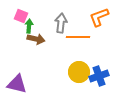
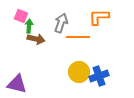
orange L-shape: rotated 20 degrees clockwise
gray arrow: rotated 12 degrees clockwise
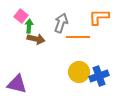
pink square: rotated 16 degrees clockwise
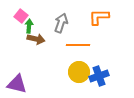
orange line: moved 8 px down
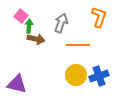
orange L-shape: rotated 110 degrees clockwise
yellow circle: moved 3 px left, 3 px down
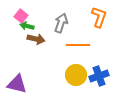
green arrow: moved 2 px left; rotated 80 degrees counterclockwise
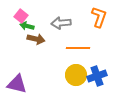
gray arrow: rotated 114 degrees counterclockwise
orange line: moved 3 px down
blue cross: moved 2 px left
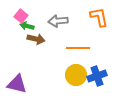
orange L-shape: rotated 30 degrees counterclockwise
gray arrow: moved 3 px left, 2 px up
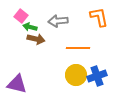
green arrow: moved 3 px right, 1 px down
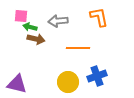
pink square: rotated 32 degrees counterclockwise
yellow circle: moved 8 px left, 7 px down
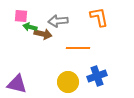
brown arrow: moved 7 px right, 5 px up
